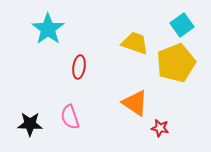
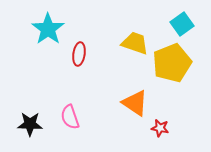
cyan square: moved 1 px up
yellow pentagon: moved 4 px left
red ellipse: moved 13 px up
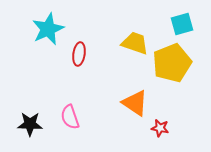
cyan square: rotated 20 degrees clockwise
cyan star: rotated 12 degrees clockwise
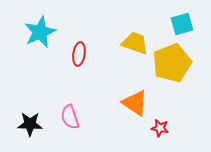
cyan star: moved 8 px left, 3 px down
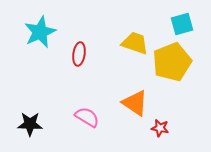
yellow pentagon: moved 1 px up
pink semicircle: moved 17 px right; rotated 140 degrees clockwise
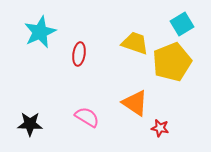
cyan square: rotated 15 degrees counterclockwise
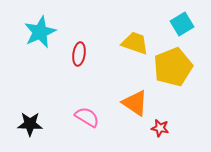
yellow pentagon: moved 1 px right, 5 px down
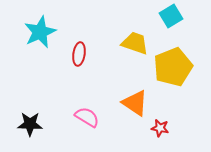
cyan square: moved 11 px left, 8 px up
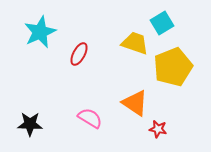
cyan square: moved 9 px left, 7 px down
red ellipse: rotated 20 degrees clockwise
pink semicircle: moved 3 px right, 1 px down
red star: moved 2 px left, 1 px down
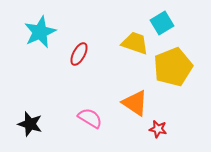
black star: rotated 15 degrees clockwise
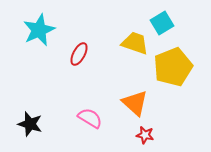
cyan star: moved 1 px left, 2 px up
orange triangle: rotated 8 degrees clockwise
red star: moved 13 px left, 6 px down
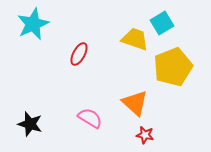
cyan star: moved 6 px left, 6 px up
yellow trapezoid: moved 4 px up
